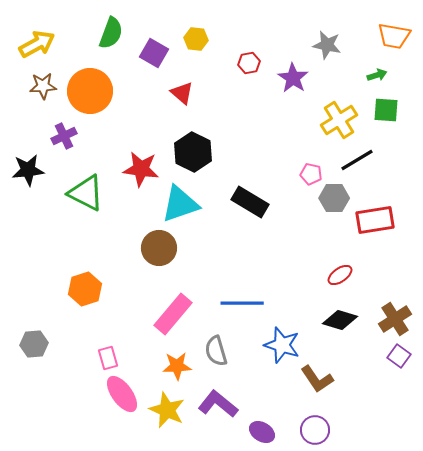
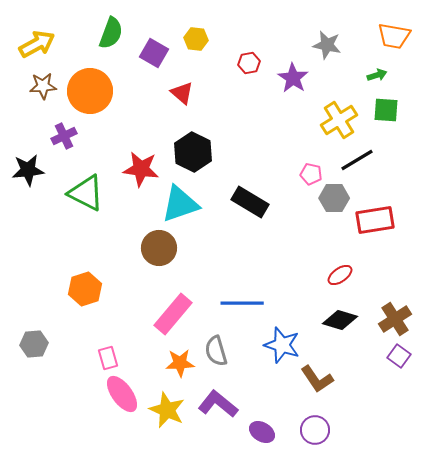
orange star at (177, 366): moved 3 px right, 3 px up
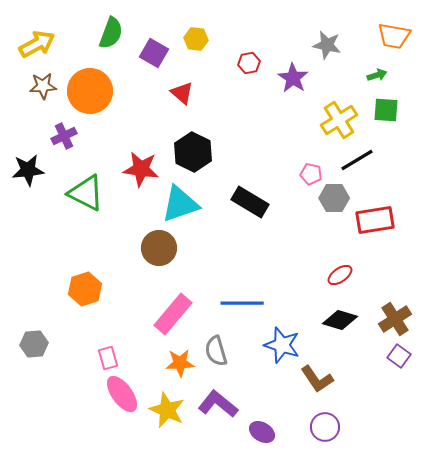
purple circle at (315, 430): moved 10 px right, 3 px up
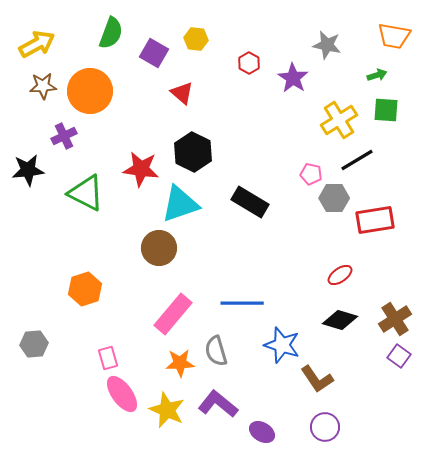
red hexagon at (249, 63): rotated 20 degrees counterclockwise
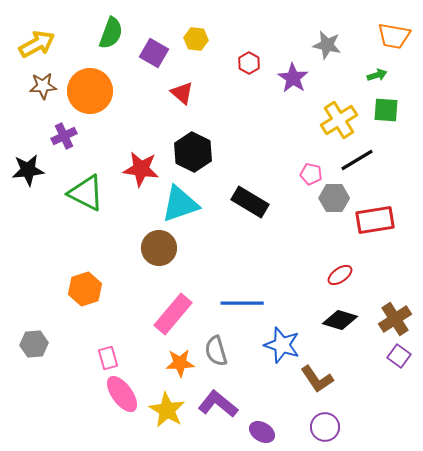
yellow star at (167, 410): rotated 6 degrees clockwise
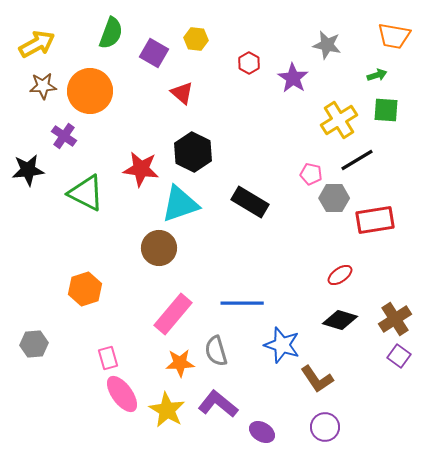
purple cross at (64, 136): rotated 30 degrees counterclockwise
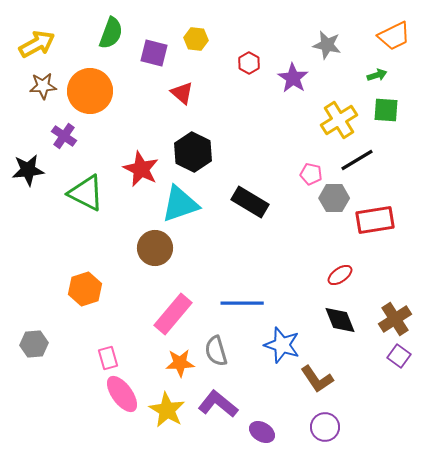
orange trapezoid at (394, 36): rotated 36 degrees counterclockwise
purple square at (154, 53): rotated 16 degrees counterclockwise
red star at (141, 169): rotated 18 degrees clockwise
brown circle at (159, 248): moved 4 px left
black diamond at (340, 320): rotated 52 degrees clockwise
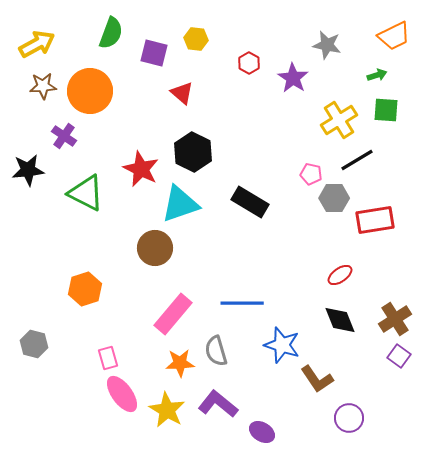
gray hexagon at (34, 344): rotated 20 degrees clockwise
purple circle at (325, 427): moved 24 px right, 9 px up
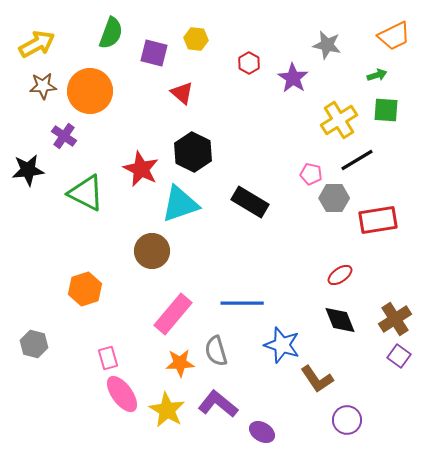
red rectangle at (375, 220): moved 3 px right
brown circle at (155, 248): moved 3 px left, 3 px down
purple circle at (349, 418): moved 2 px left, 2 px down
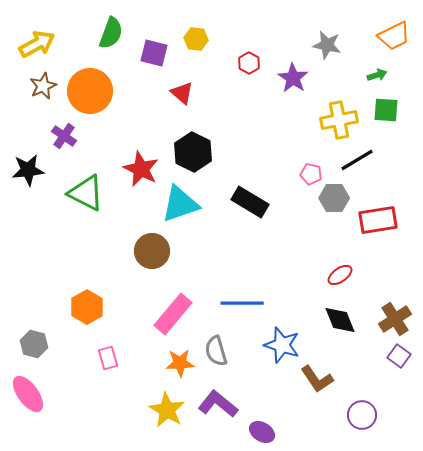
brown star at (43, 86): rotated 20 degrees counterclockwise
yellow cross at (339, 120): rotated 21 degrees clockwise
orange hexagon at (85, 289): moved 2 px right, 18 px down; rotated 12 degrees counterclockwise
pink ellipse at (122, 394): moved 94 px left
purple circle at (347, 420): moved 15 px right, 5 px up
